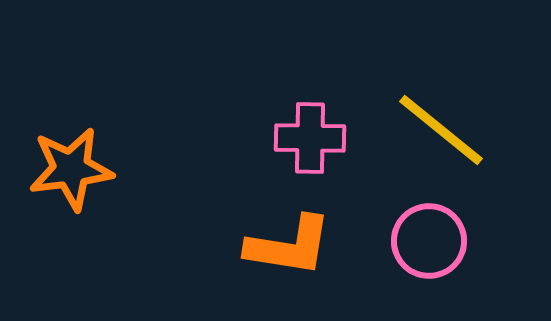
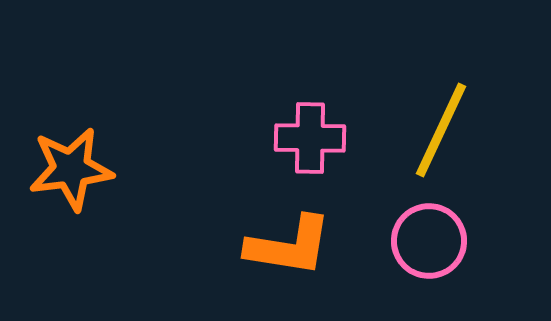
yellow line: rotated 76 degrees clockwise
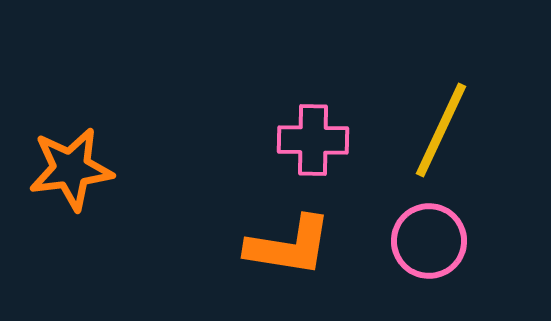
pink cross: moved 3 px right, 2 px down
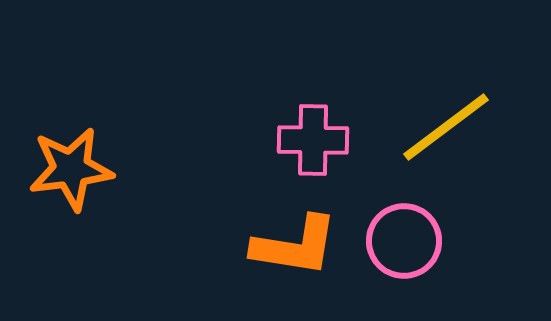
yellow line: moved 5 px right, 3 px up; rotated 28 degrees clockwise
pink circle: moved 25 px left
orange L-shape: moved 6 px right
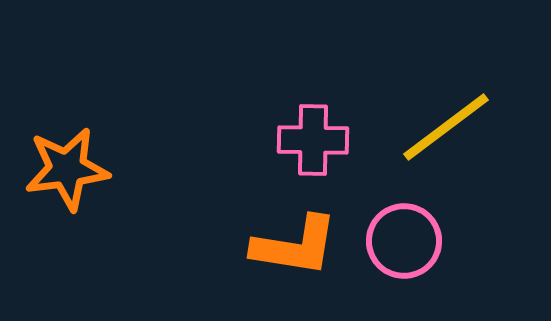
orange star: moved 4 px left
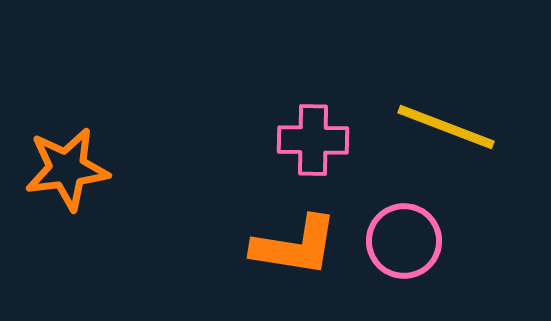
yellow line: rotated 58 degrees clockwise
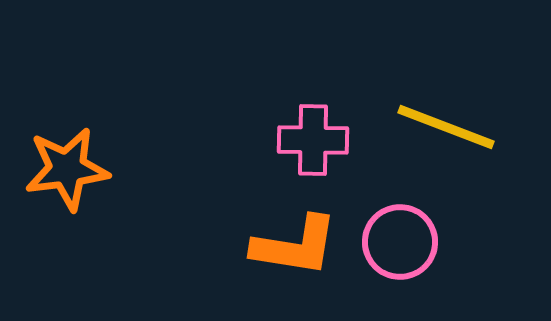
pink circle: moved 4 px left, 1 px down
